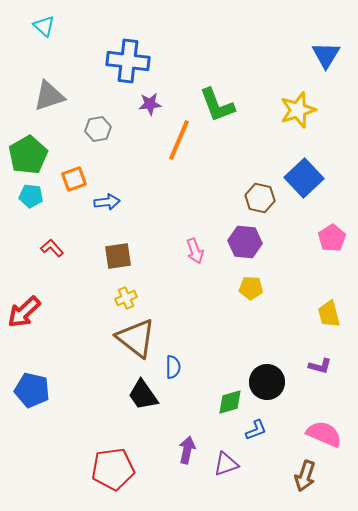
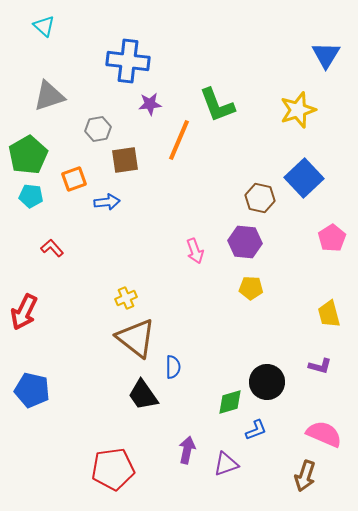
brown square: moved 7 px right, 96 px up
red arrow: rotated 21 degrees counterclockwise
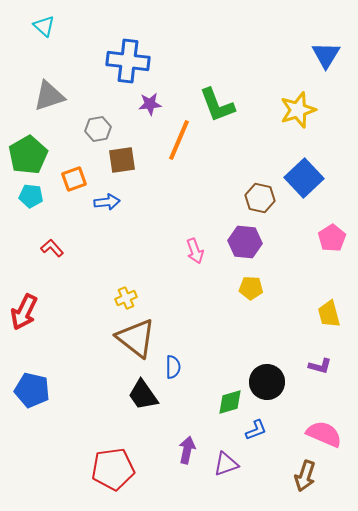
brown square: moved 3 px left
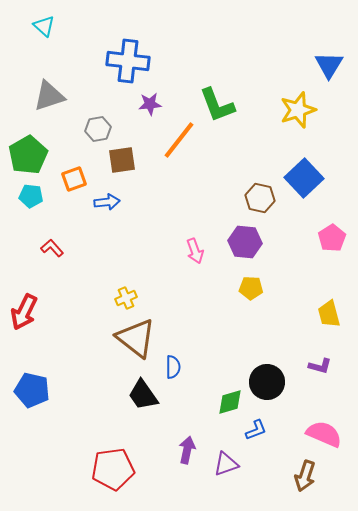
blue triangle: moved 3 px right, 10 px down
orange line: rotated 15 degrees clockwise
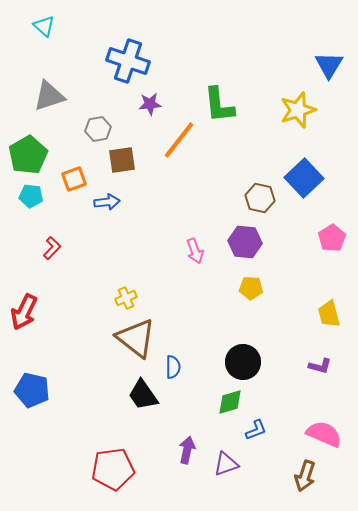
blue cross: rotated 12 degrees clockwise
green L-shape: moved 2 px right; rotated 15 degrees clockwise
red L-shape: rotated 85 degrees clockwise
black circle: moved 24 px left, 20 px up
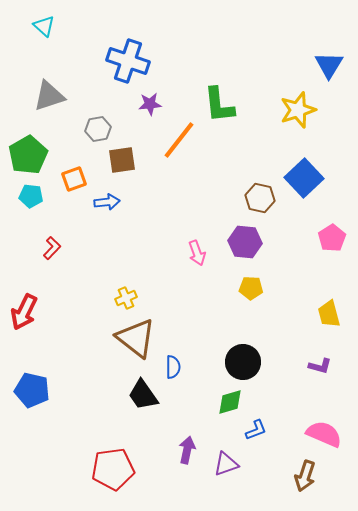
pink arrow: moved 2 px right, 2 px down
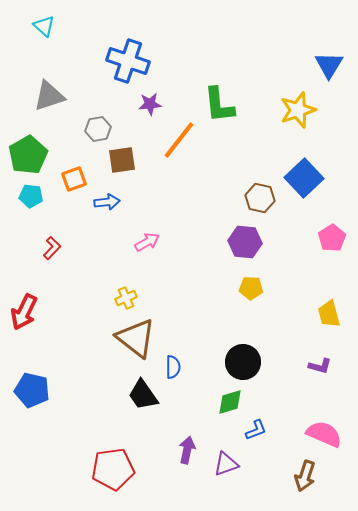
pink arrow: moved 50 px left, 11 px up; rotated 100 degrees counterclockwise
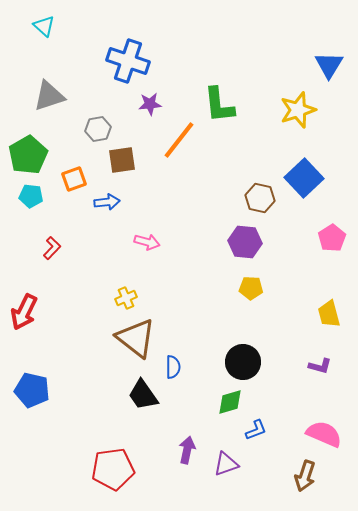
pink arrow: rotated 45 degrees clockwise
